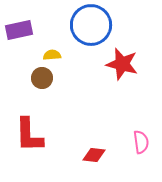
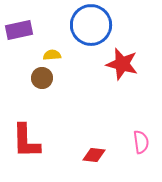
red L-shape: moved 3 px left, 6 px down
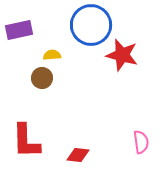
red star: moved 9 px up
red diamond: moved 16 px left
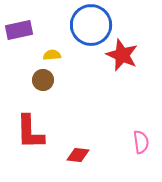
red star: rotated 8 degrees clockwise
brown circle: moved 1 px right, 2 px down
red L-shape: moved 4 px right, 9 px up
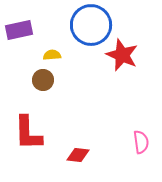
red L-shape: moved 2 px left, 1 px down
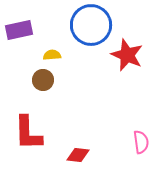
red star: moved 5 px right
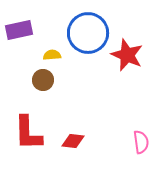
blue circle: moved 3 px left, 8 px down
red diamond: moved 5 px left, 14 px up
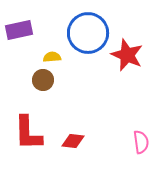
yellow semicircle: moved 2 px down
